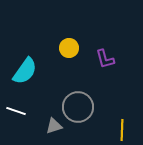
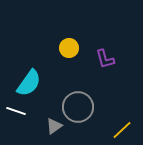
cyan semicircle: moved 4 px right, 12 px down
gray triangle: rotated 18 degrees counterclockwise
yellow line: rotated 45 degrees clockwise
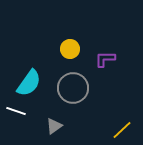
yellow circle: moved 1 px right, 1 px down
purple L-shape: rotated 105 degrees clockwise
gray circle: moved 5 px left, 19 px up
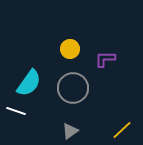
gray triangle: moved 16 px right, 5 px down
